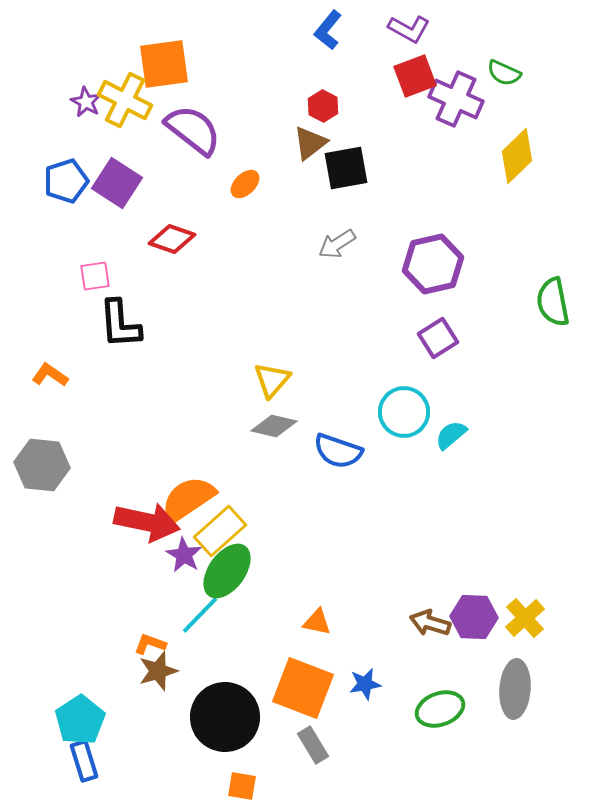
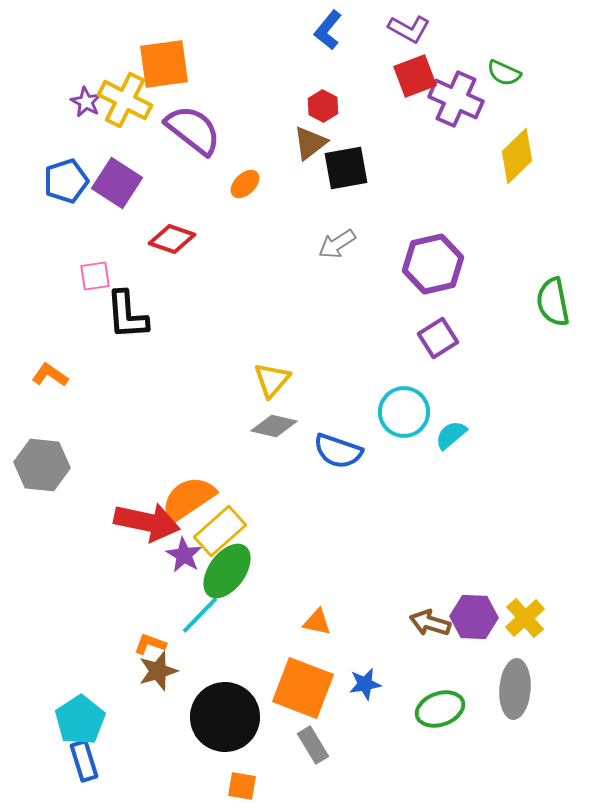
black L-shape at (120, 324): moved 7 px right, 9 px up
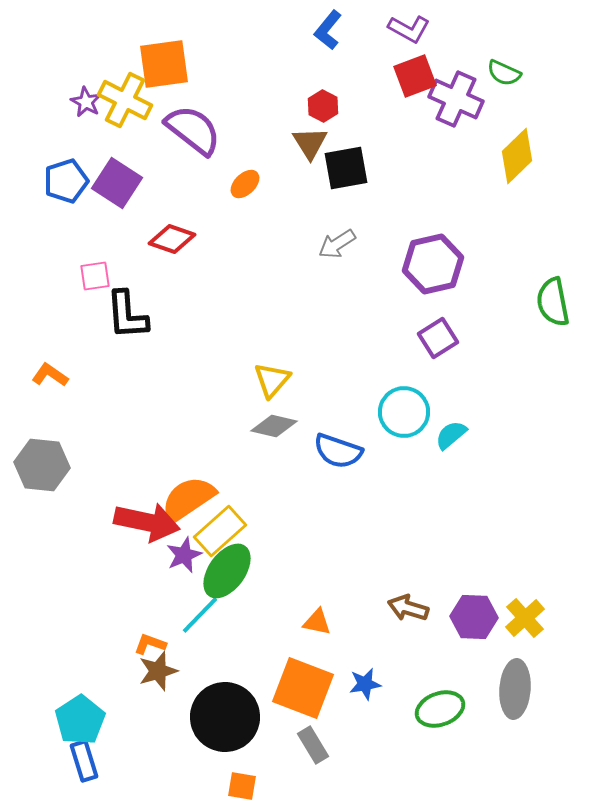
brown triangle at (310, 143): rotated 24 degrees counterclockwise
purple star at (184, 555): rotated 18 degrees clockwise
brown arrow at (430, 623): moved 22 px left, 15 px up
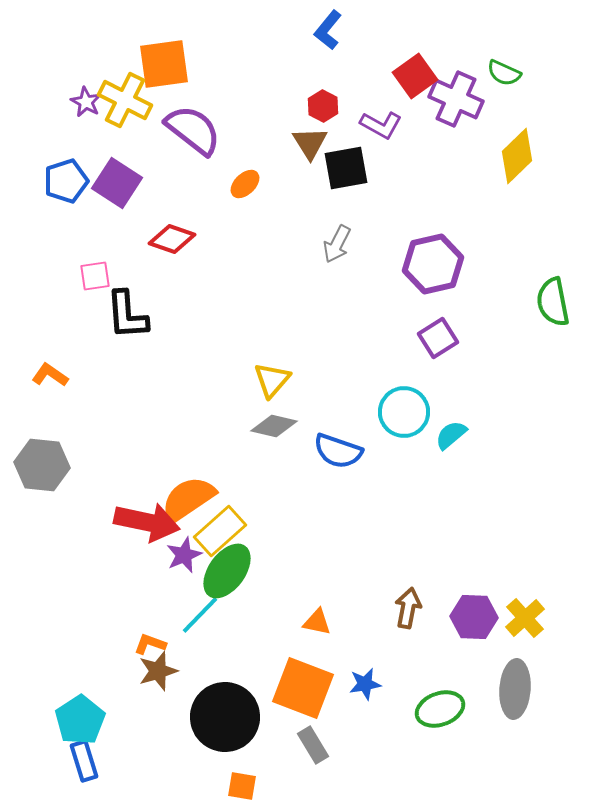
purple L-shape at (409, 29): moved 28 px left, 96 px down
red square at (415, 76): rotated 15 degrees counterclockwise
gray arrow at (337, 244): rotated 30 degrees counterclockwise
brown arrow at (408, 608): rotated 84 degrees clockwise
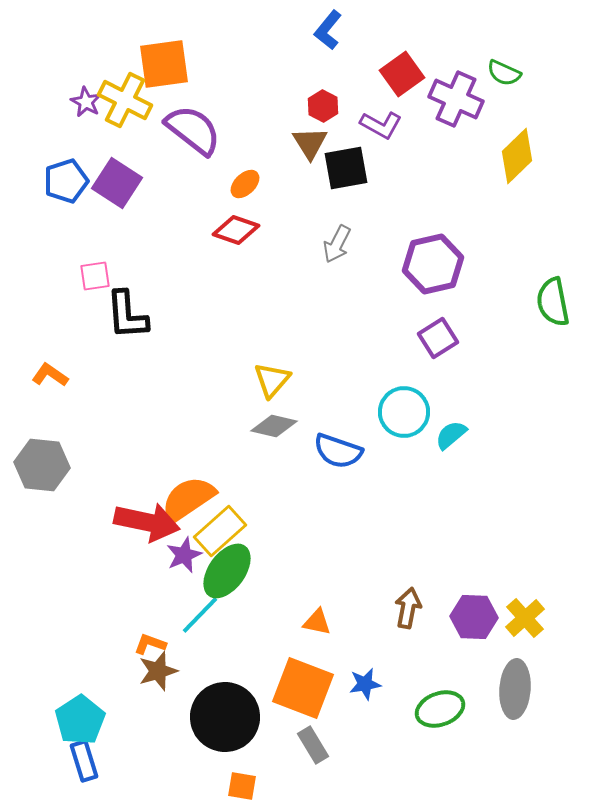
red square at (415, 76): moved 13 px left, 2 px up
red diamond at (172, 239): moved 64 px right, 9 px up
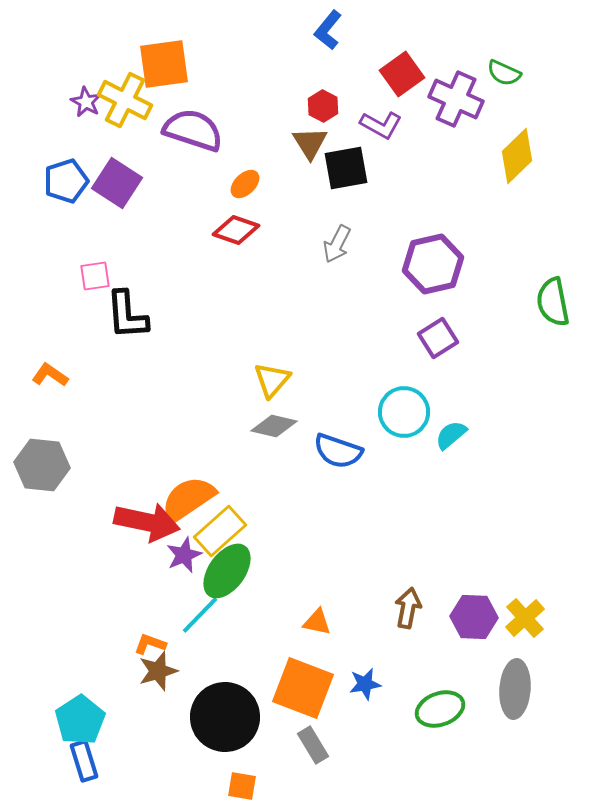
purple semicircle at (193, 130): rotated 20 degrees counterclockwise
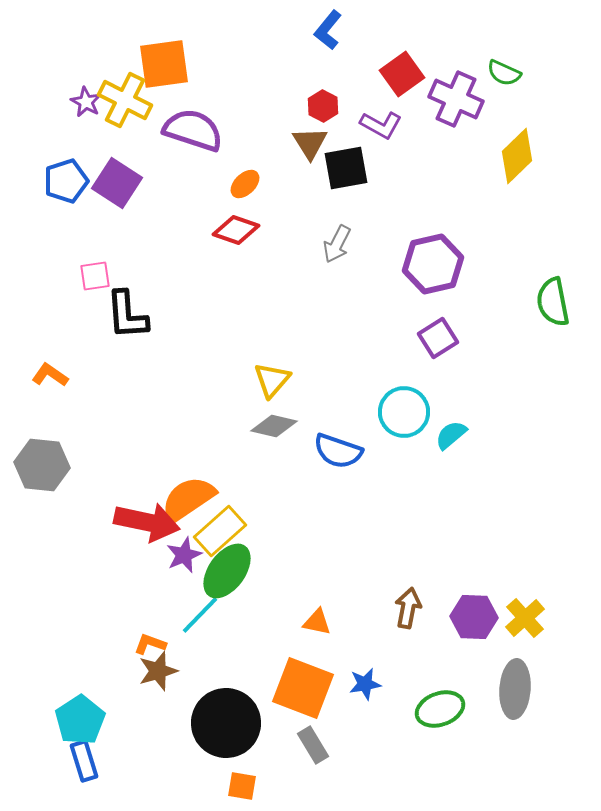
black circle at (225, 717): moved 1 px right, 6 px down
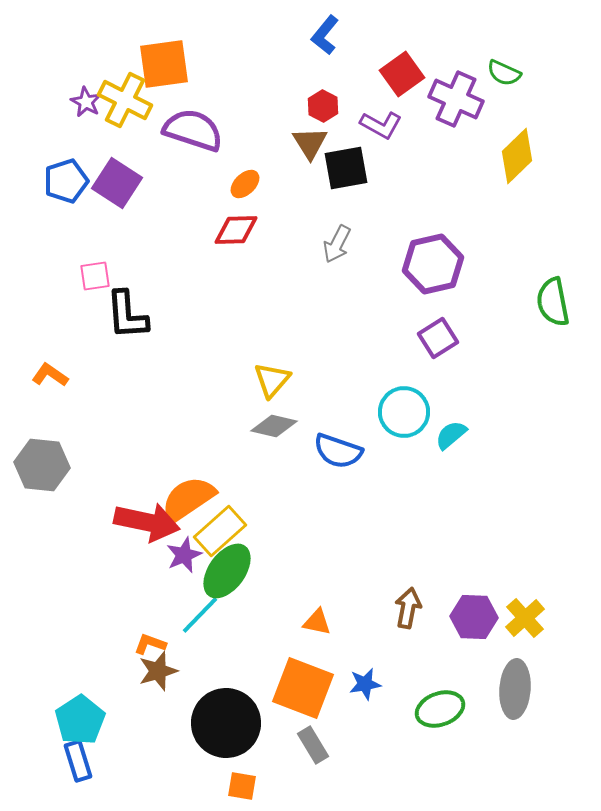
blue L-shape at (328, 30): moved 3 px left, 5 px down
red diamond at (236, 230): rotated 21 degrees counterclockwise
blue rectangle at (84, 761): moved 6 px left
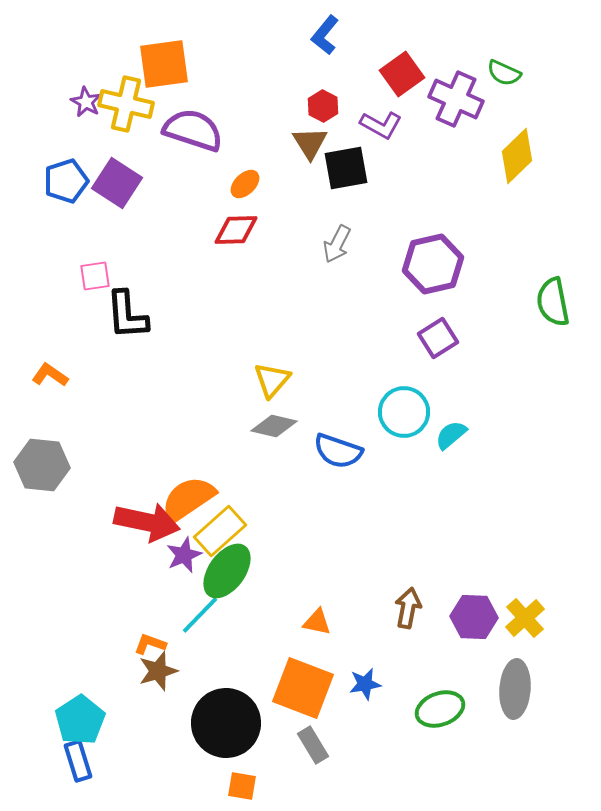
yellow cross at (125, 100): moved 1 px right, 4 px down; rotated 14 degrees counterclockwise
